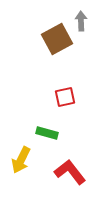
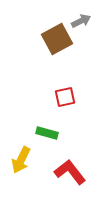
gray arrow: rotated 66 degrees clockwise
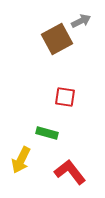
red square: rotated 20 degrees clockwise
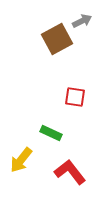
gray arrow: moved 1 px right
red square: moved 10 px right
green rectangle: moved 4 px right; rotated 10 degrees clockwise
yellow arrow: rotated 12 degrees clockwise
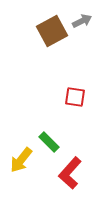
brown square: moved 5 px left, 8 px up
green rectangle: moved 2 px left, 9 px down; rotated 20 degrees clockwise
red L-shape: moved 1 px down; rotated 100 degrees counterclockwise
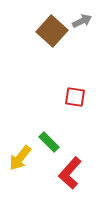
brown square: rotated 20 degrees counterclockwise
yellow arrow: moved 1 px left, 2 px up
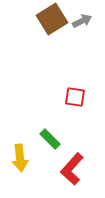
brown square: moved 12 px up; rotated 16 degrees clockwise
green rectangle: moved 1 px right, 3 px up
yellow arrow: rotated 44 degrees counterclockwise
red L-shape: moved 2 px right, 4 px up
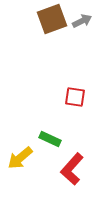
brown square: rotated 12 degrees clockwise
green rectangle: rotated 20 degrees counterclockwise
yellow arrow: rotated 56 degrees clockwise
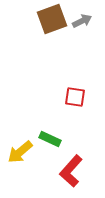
yellow arrow: moved 6 px up
red L-shape: moved 1 px left, 2 px down
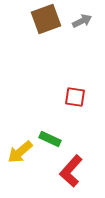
brown square: moved 6 px left
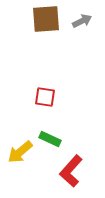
brown square: rotated 16 degrees clockwise
red square: moved 30 px left
